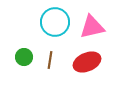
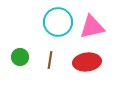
cyan circle: moved 3 px right
green circle: moved 4 px left
red ellipse: rotated 16 degrees clockwise
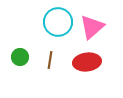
pink triangle: rotated 28 degrees counterclockwise
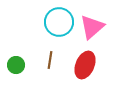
cyan circle: moved 1 px right
green circle: moved 4 px left, 8 px down
red ellipse: moved 2 px left, 3 px down; rotated 60 degrees counterclockwise
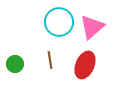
brown line: rotated 18 degrees counterclockwise
green circle: moved 1 px left, 1 px up
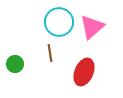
brown line: moved 7 px up
red ellipse: moved 1 px left, 7 px down
